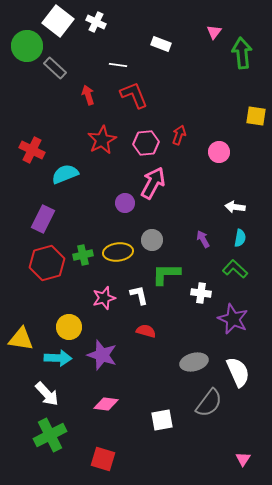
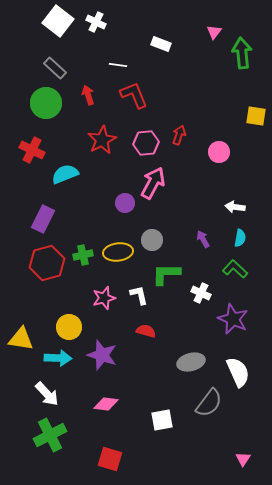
green circle at (27, 46): moved 19 px right, 57 px down
white cross at (201, 293): rotated 18 degrees clockwise
gray ellipse at (194, 362): moved 3 px left
red square at (103, 459): moved 7 px right
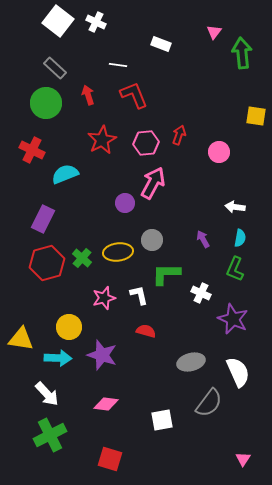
green cross at (83, 255): moved 1 px left, 3 px down; rotated 36 degrees counterclockwise
green L-shape at (235, 269): rotated 110 degrees counterclockwise
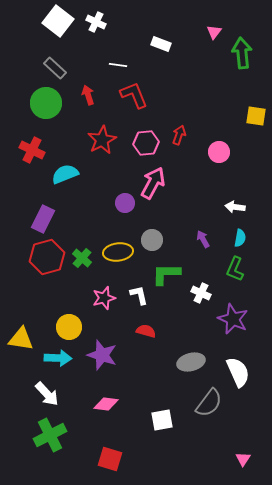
red hexagon at (47, 263): moved 6 px up
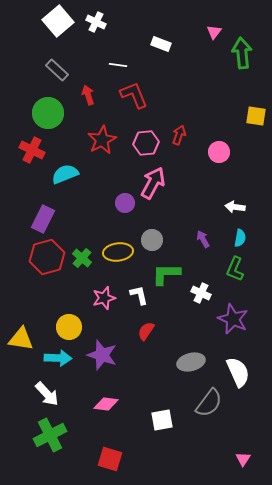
white square at (58, 21): rotated 12 degrees clockwise
gray rectangle at (55, 68): moved 2 px right, 2 px down
green circle at (46, 103): moved 2 px right, 10 px down
red semicircle at (146, 331): rotated 72 degrees counterclockwise
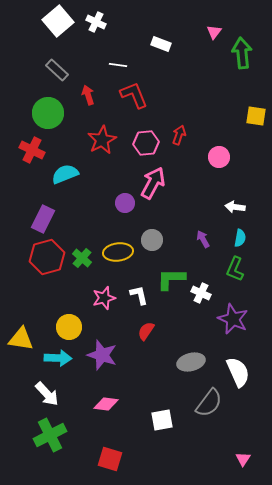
pink circle at (219, 152): moved 5 px down
green L-shape at (166, 274): moved 5 px right, 5 px down
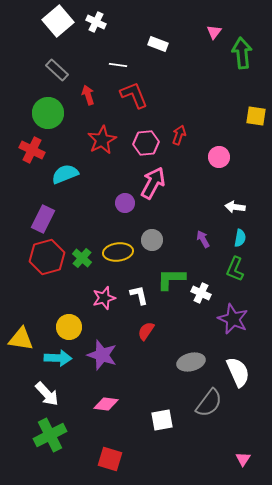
white rectangle at (161, 44): moved 3 px left
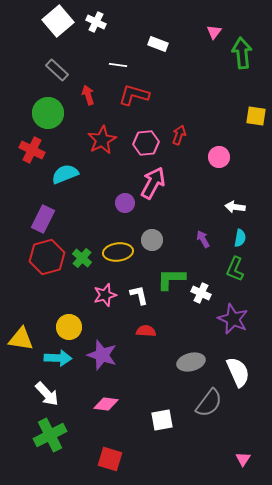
red L-shape at (134, 95): rotated 52 degrees counterclockwise
pink star at (104, 298): moved 1 px right, 3 px up
red semicircle at (146, 331): rotated 60 degrees clockwise
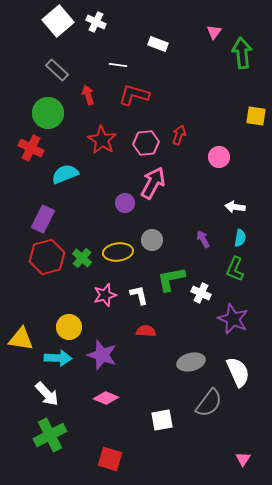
red star at (102, 140): rotated 12 degrees counterclockwise
red cross at (32, 150): moved 1 px left, 2 px up
green L-shape at (171, 279): rotated 12 degrees counterclockwise
pink diamond at (106, 404): moved 6 px up; rotated 15 degrees clockwise
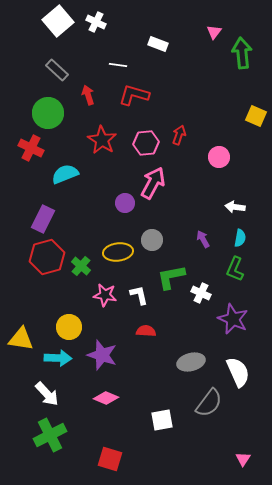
yellow square at (256, 116): rotated 15 degrees clockwise
green cross at (82, 258): moved 1 px left, 8 px down
green L-shape at (171, 279): moved 2 px up
pink star at (105, 295): rotated 25 degrees clockwise
